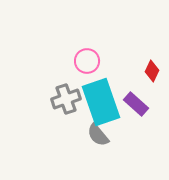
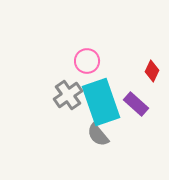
gray cross: moved 2 px right, 4 px up; rotated 16 degrees counterclockwise
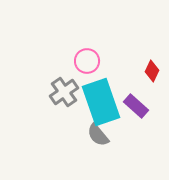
gray cross: moved 4 px left, 3 px up
purple rectangle: moved 2 px down
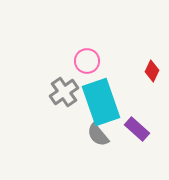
purple rectangle: moved 1 px right, 23 px down
